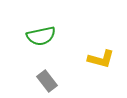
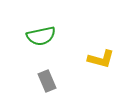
gray rectangle: rotated 15 degrees clockwise
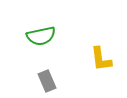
yellow L-shape: rotated 68 degrees clockwise
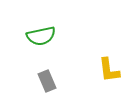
yellow L-shape: moved 8 px right, 11 px down
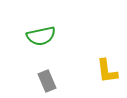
yellow L-shape: moved 2 px left, 1 px down
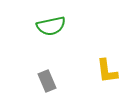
green semicircle: moved 10 px right, 10 px up
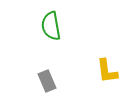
green semicircle: rotated 92 degrees clockwise
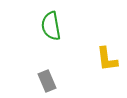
yellow L-shape: moved 12 px up
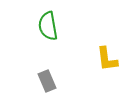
green semicircle: moved 3 px left
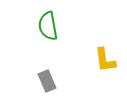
yellow L-shape: moved 2 px left, 1 px down
